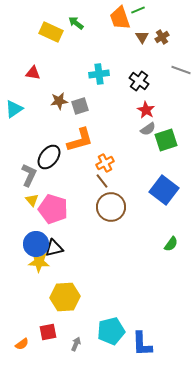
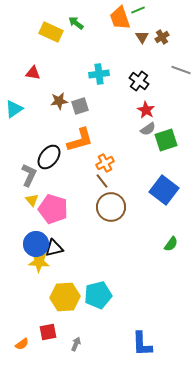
cyan pentagon: moved 13 px left, 36 px up
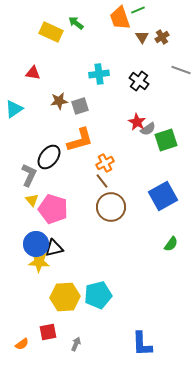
red star: moved 9 px left, 12 px down
blue square: moved 1 px left, 6 px down; rotated 24 degrees clockwise
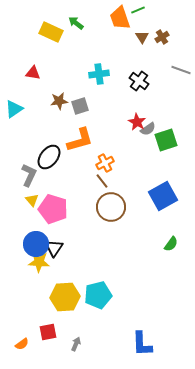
black triangle: rotated 42 degrees counterclockwise
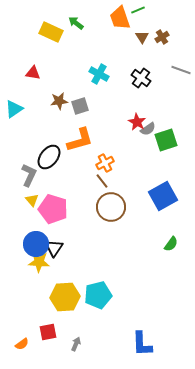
cyan cross: rotated 36 degrees clockwise
black cross: moved 2 px right, 3 px up
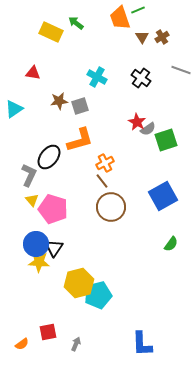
cyan cross: moved 2 px left, 3 px down
yellow hexagon: moved 14 px right, 14 px up; rotated 12 degrees counterclockwise
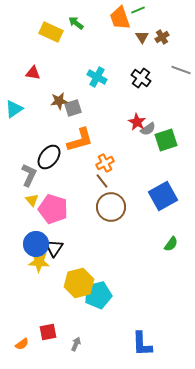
gray square: moved 7 px left, 2 px down
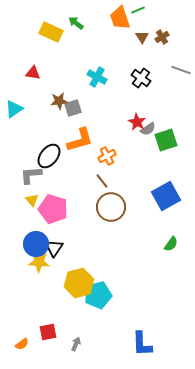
black ellipse: moved 1 px up
orange cross: moved 2 px right, 7 px up
gray L-shape: moved 2 px right; rotated 120 degrees counterclockwise
blue square: moved 3 px right
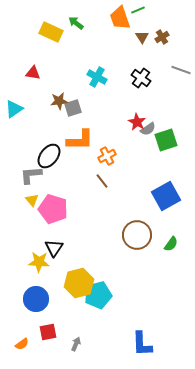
orange L-shape: rotated 16 degrees clockwise
brown circle: moved 26 px right, 28 px down
blue circle: moved 55 px down
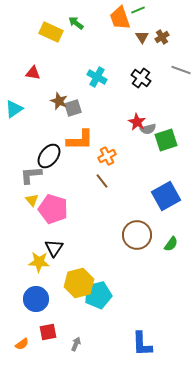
brown star: rotated 30 degrees clockwise
gray semicircle: rotated 21 degrees clockwise
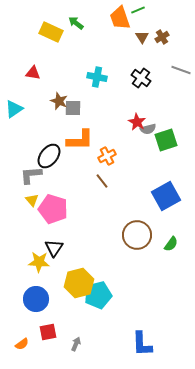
cyan cross: rotated 18 degrees counterclockwise
gray square: rotated 18 degrees clockwise
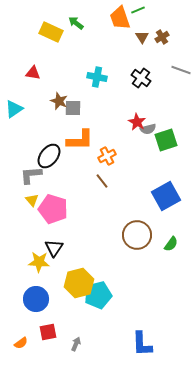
orange semicircle: moved 1 px left, 1 px up
